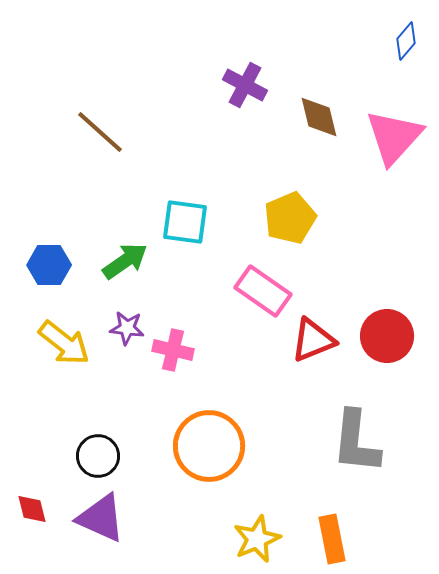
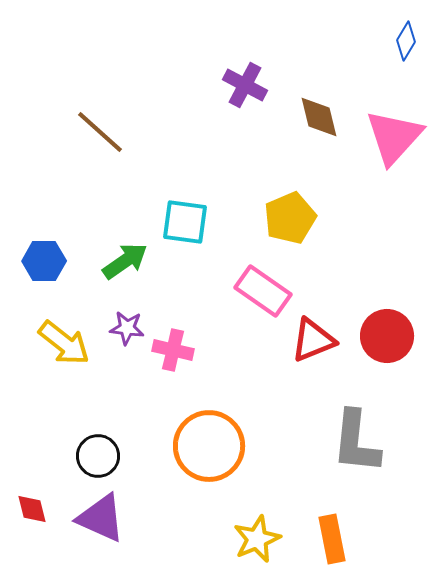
blue diamond: rotated 9 degrees counterclockwise
blue hexagon: moved 5 px left, 4 px up
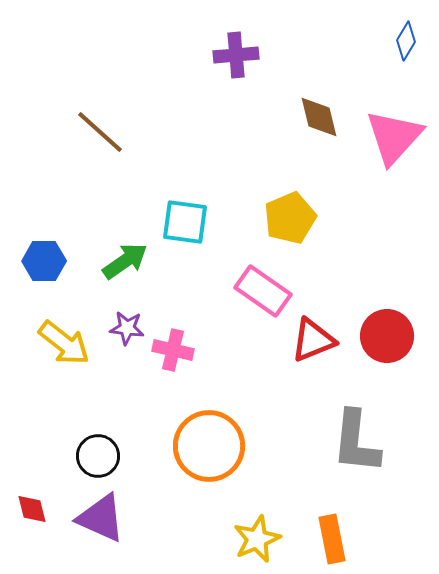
purple cross: moved 9 px left, 30 px up; rotated 33 degrees counterclockwise
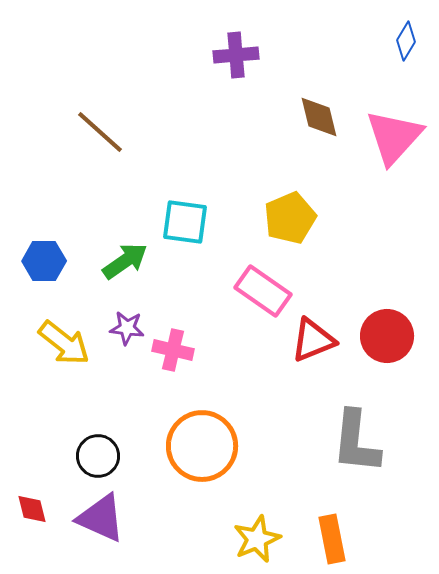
orange circle: moved 7 px left
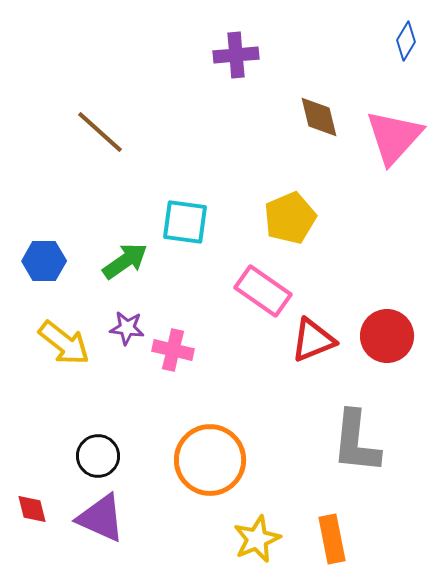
orange circle: moved 8 px right, 14 px down
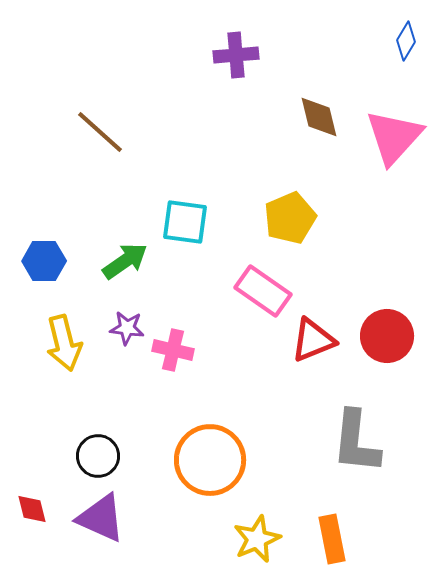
yellow arrow: rotated 38 degrees clockwise
